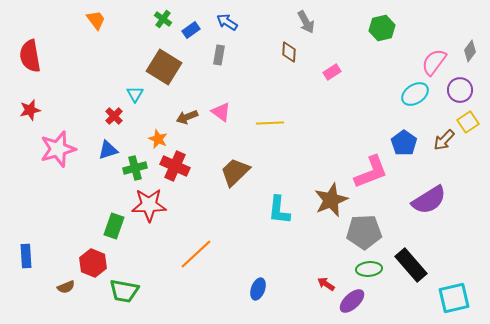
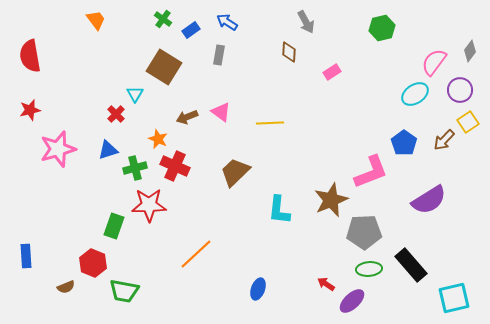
red cross at (114, 116): moved 2 px right, 2 px up
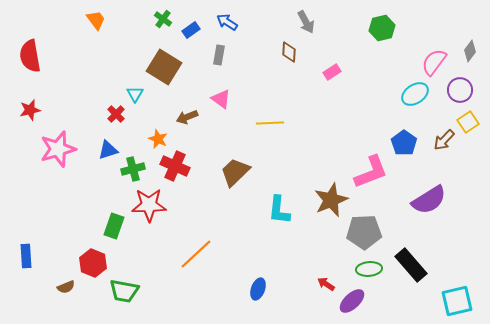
pink triangle at (221, 112): moved 13 px up
green cross at (135, 168): moved 2 px left, 1 px down
cyan square at (454, 298): moved 3 px right, 3 px down
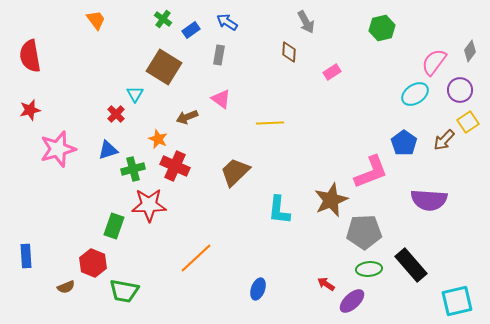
purple semicircle at (429, 200): rotated 36 degrees clockwise
orange line at (196, 254): moved 4 px down
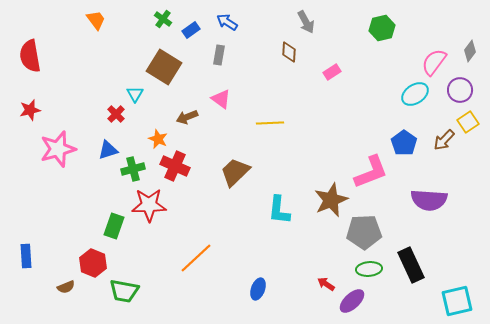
black rectangle at (411, 265): rotated 16 degrees clockwise
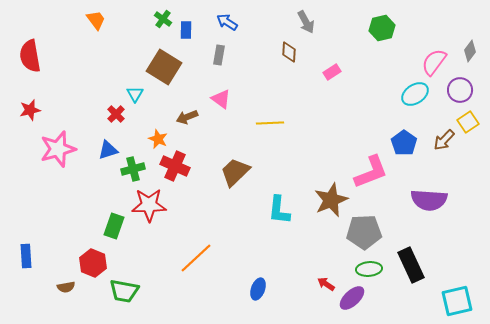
blue rectangle at (191, 30): moved 5 px left; rotated 54 degrees counterclockwise
brown semicircle at (66, 287): rotated 12 degrees clockwise
purple ellipse at (352, 301): moved 3 px up
